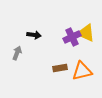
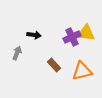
yellow triangle: rotated 18 degrees counterclockwise
brown rectangle: moved 6 px left, 3 px up; rotated 56 degrees clockwise
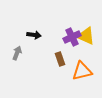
yellow triangle: moved 3 px down; rotated 18 degrees clockwise
brown rectangle: moved 6 px right, 6 px up; rotated 24 degrees clockwise
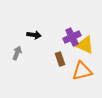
yellow triangle: moved 1 px left, 9 px down
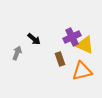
black arrow: moved 4 px down; rotated 32 degrees clockwise
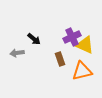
gray arrow: rotated 120 degrees counterclockwise
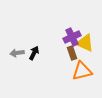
black arrow: moved 14 px down; rotated 104 degrees counterclockwise
yellow triangle: moved 2 px up
brown rectangle: moved 12 px right, 6 px up
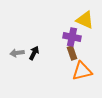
purple cross: rotated 36 degrees clockwise
yellow triangle: moved 23 px up
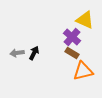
purple cross: rotated 30 degrees clockwise
brown rectangle: rotated 40 degrees counterclockwise
orange triangle: moved 1 px right
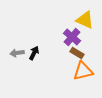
brown rectangle: moved 5 px right
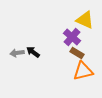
black arrow: moved 1 px left, 1 px up; rotated 80 degrees counterclockwise
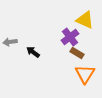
purple cross: moved 2 px left; rotated 12 degrees clockwise
gray arrow: moved 7 px left, 11 px up
orange triangle: moved 2 px right, 3 px down; rotated 45 degrees counterclockwise
